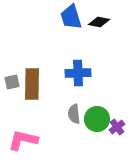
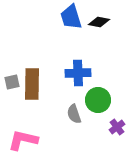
gray semicircle: rotated 12 degrees counterclockwise
green circle: moved 1 px right, 19 px up
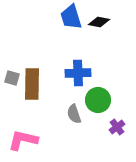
gray square: moved 4 px up; rotated 28 degrees clockwise
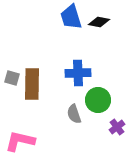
pink L-shape: moved 3 px left, 1 px down
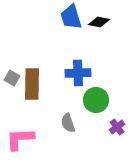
gray square: rotated 14 degrees clockwise
green circle: moved 2 px left
gray semicircle: moved 6 px left, 9 px down
pink L-shape: moved 2 px up; rotated 16 degrees counterclockwise
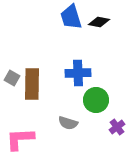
gray semicircle: rotated 54 degrees counterclockwise
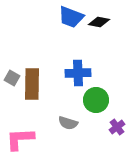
blue trapezoid: rotated 52 degrees counterclockwise
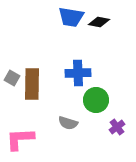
blue trapezoid: rotated 12 degrees counterclockwise
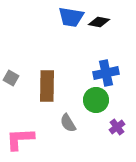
blue cross: moved 28 px right; rotated 10 degrees counterclockwise
gray square: moved 1 px left
brown rectangle: moved 15 px right, 2 px down
gray semicircle: rotated 42 degrees clockwise
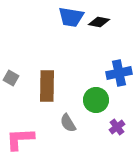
blue cross: moved 13 px right
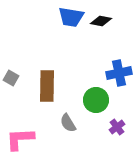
black diamond: moved 2 px right, 1 px up
